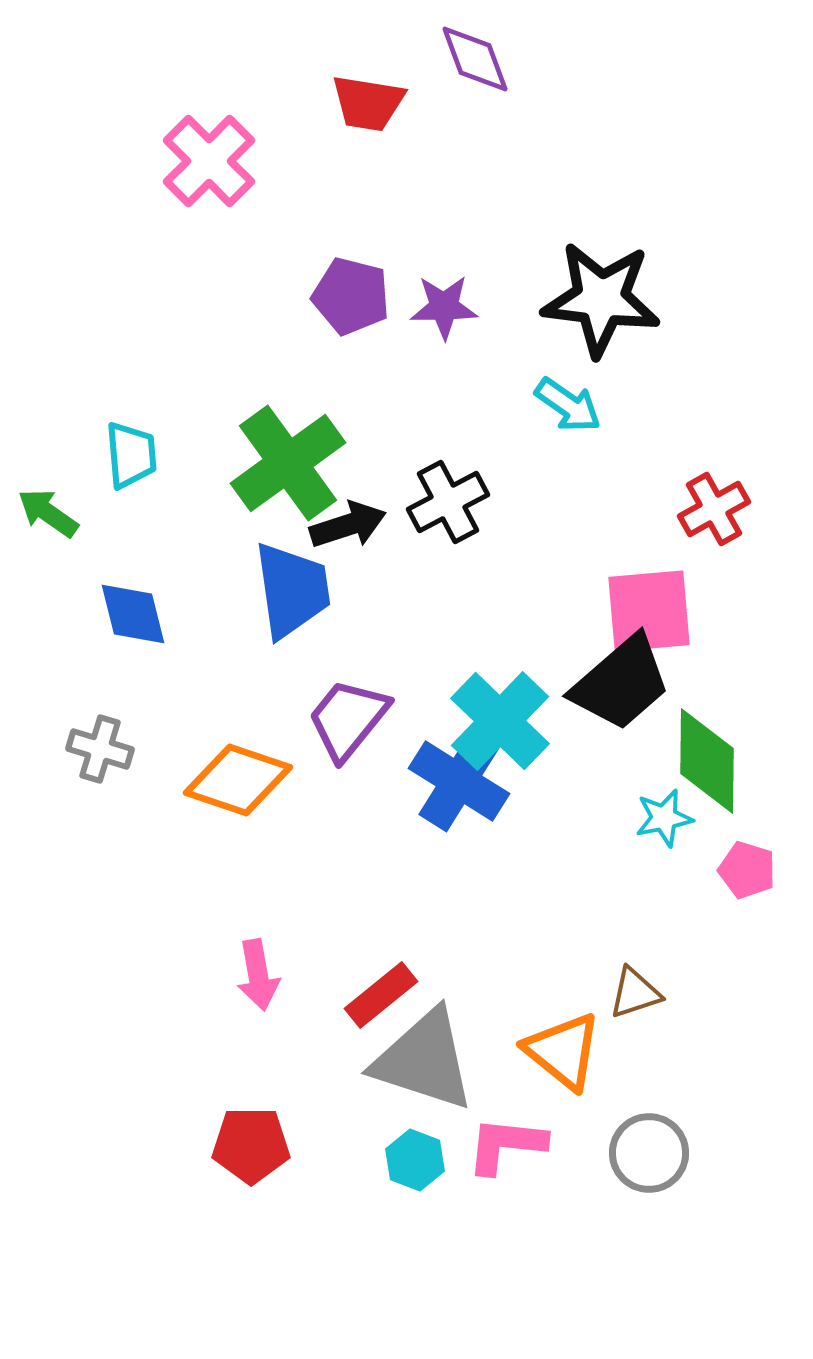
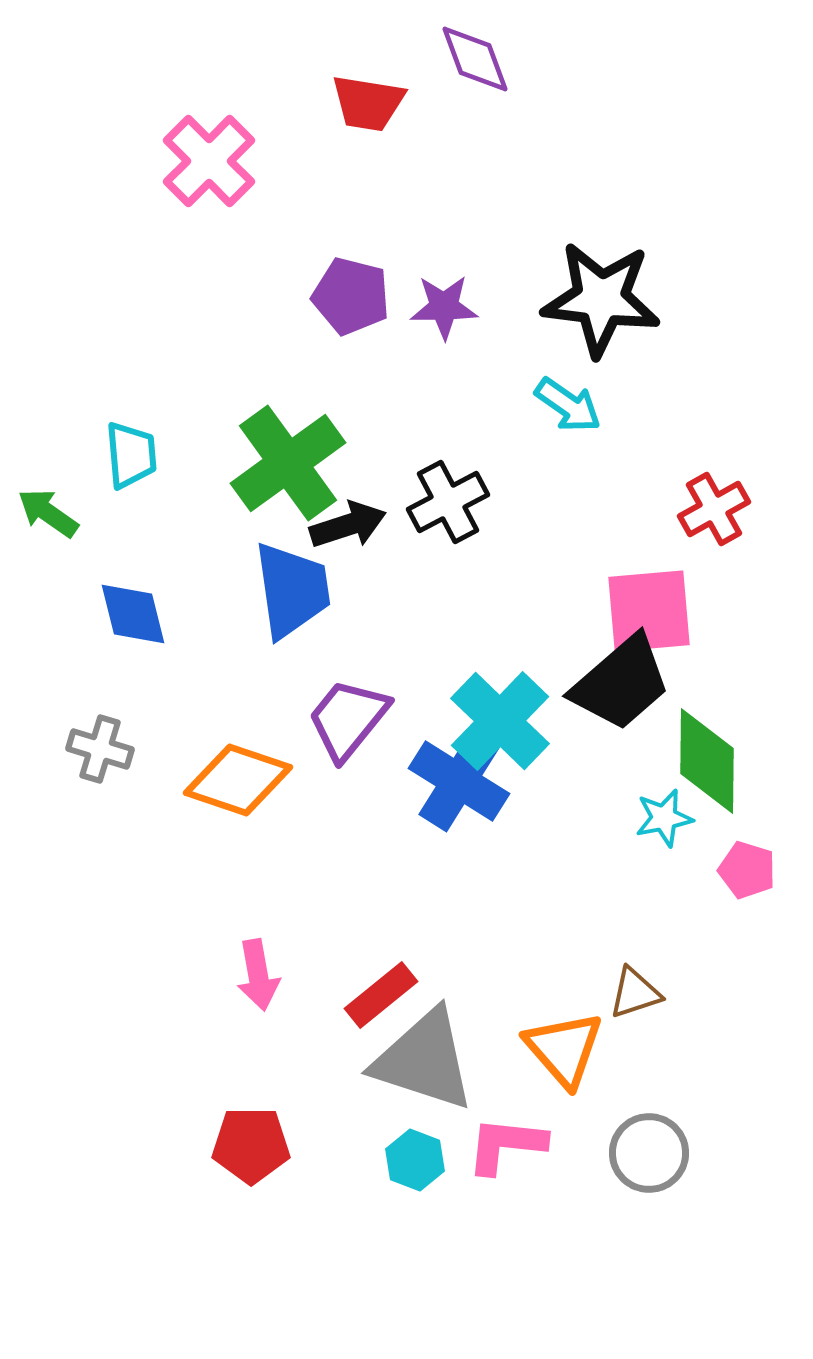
orange triangle: moved 1 px right, 2 px up; rotated 10 degrees clockwise
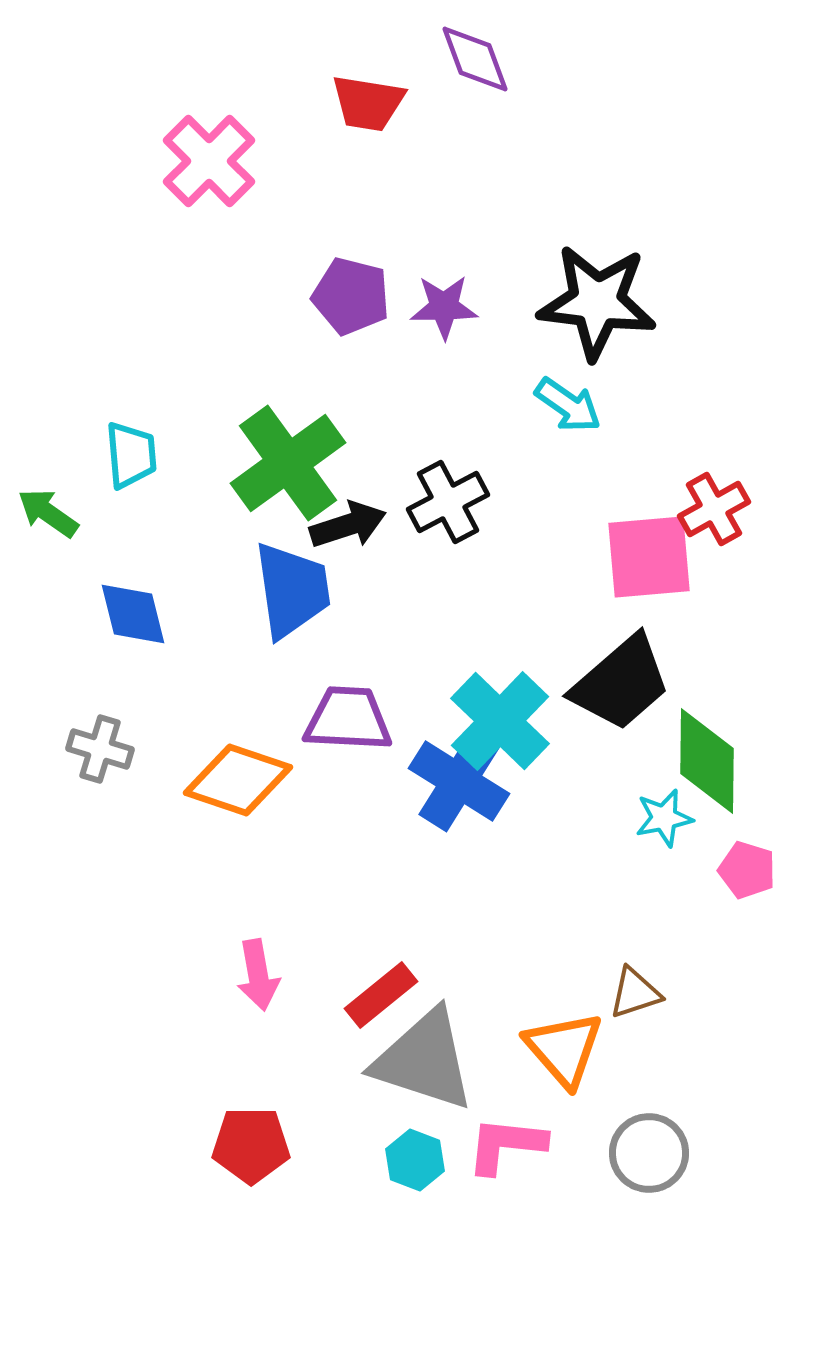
black star: moved 4 px left, 3 px down
pink square: moved 54 px up
purple trapezoid: rotated 54 degrees clockwise
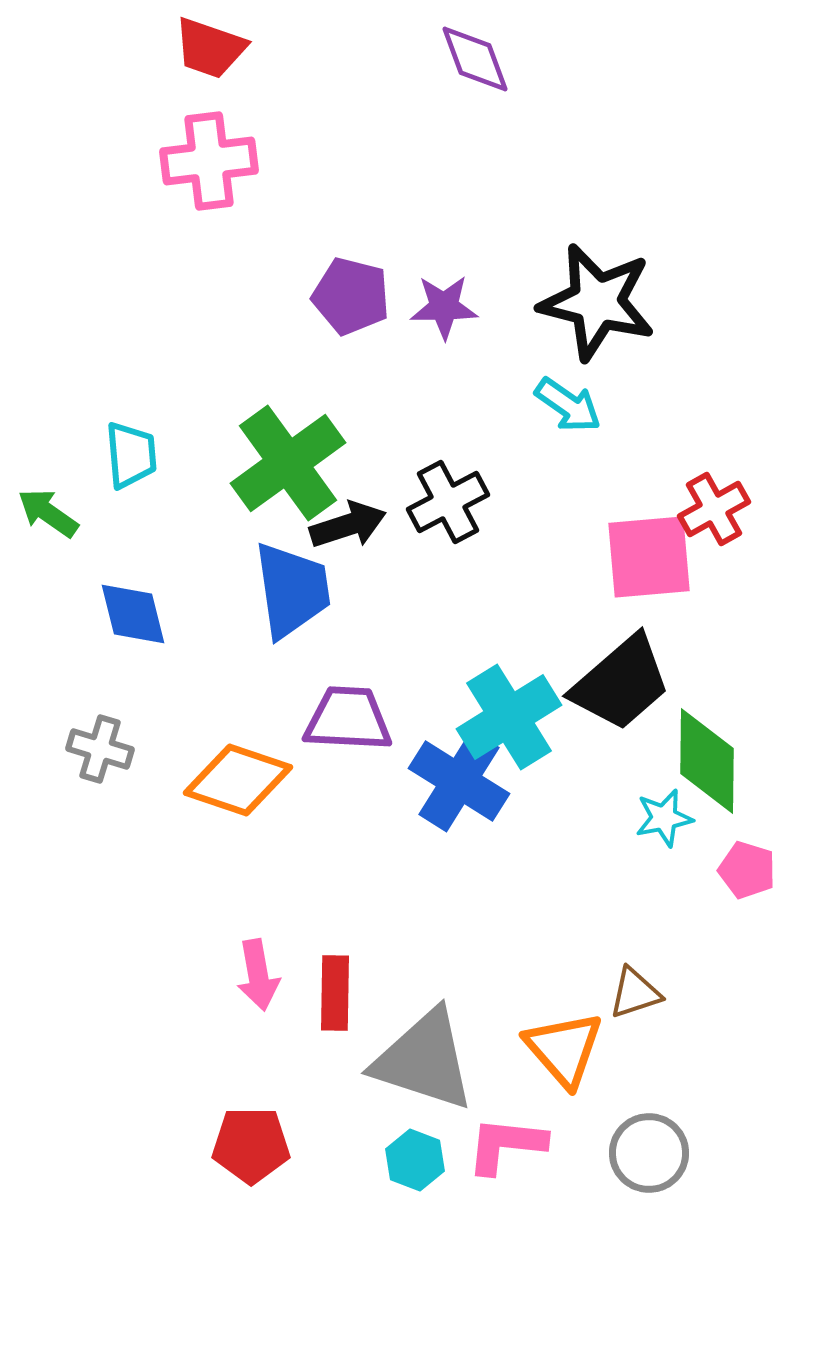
red trapezoid: moved 158 px left, 55 px up; rotated 10 degrees clockwise
pink cross: rotated 38 degrees clockwise
black star: rotated 7 degrees clockwise
cyan cross: moved 9 px right, 4 px up; rotated 14 degrees clockwise
red rectangle: moved 46 px left, 2 px up; rotated 50 degrees counterclockwise
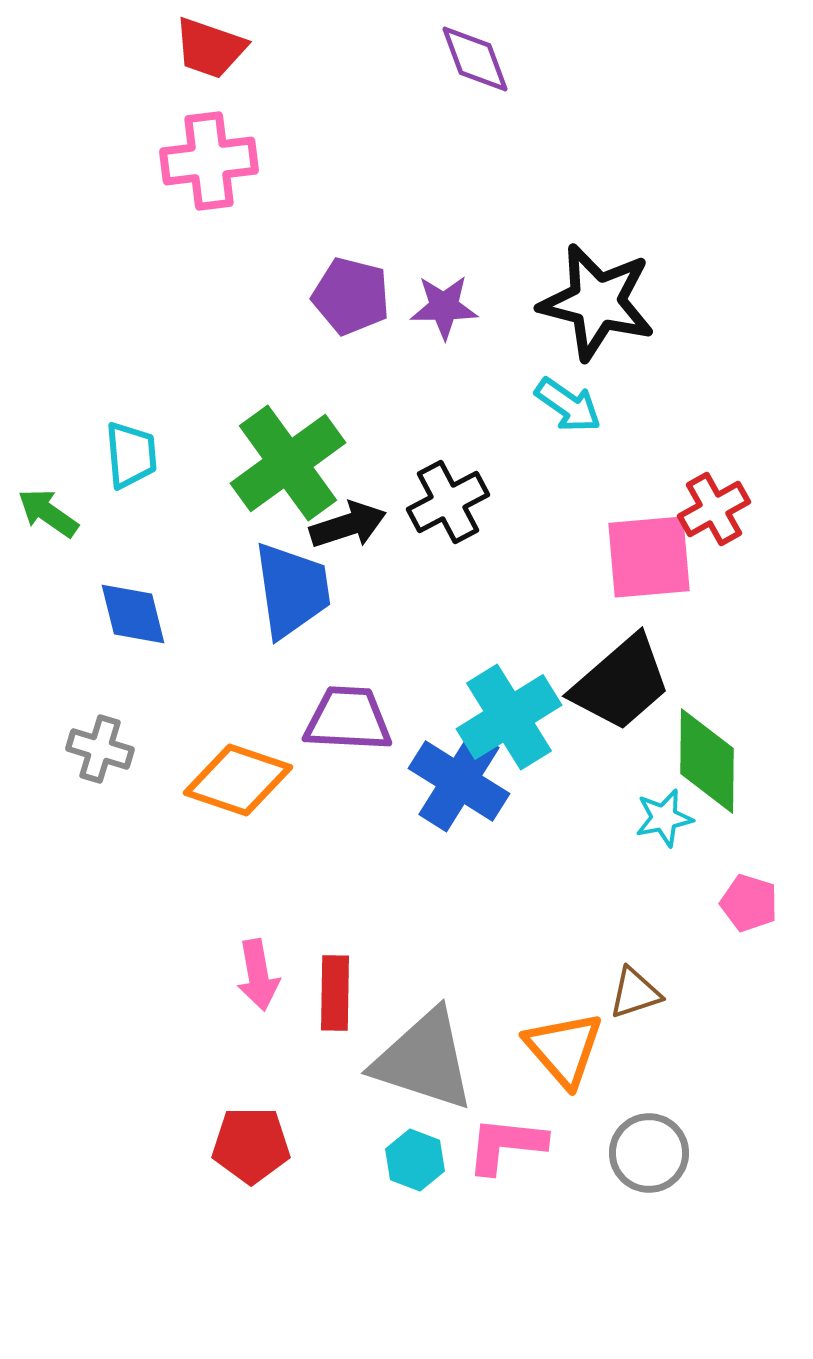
pink pentagon: moved 2 px right, 33 px down
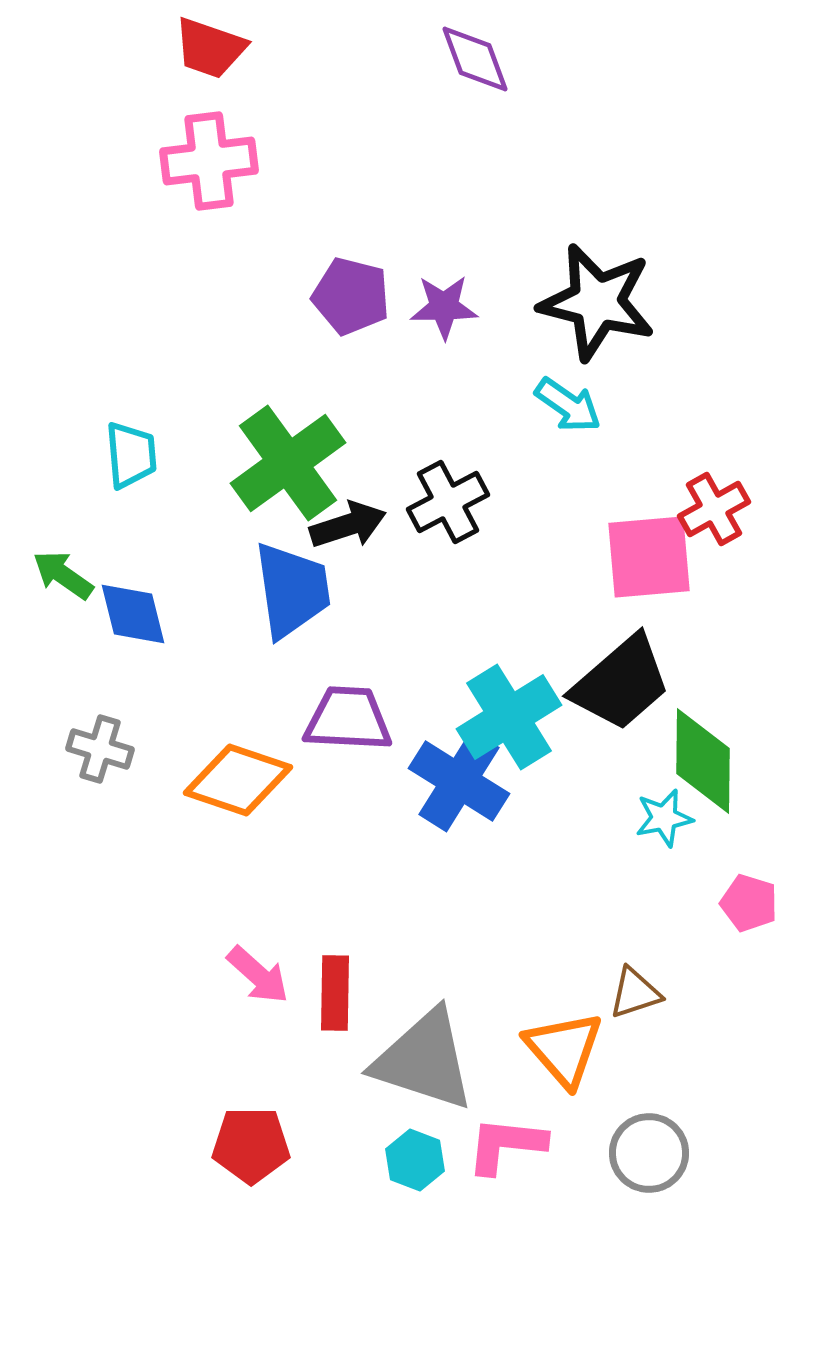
green arrow: moved 15 px right, 62 px down
green diamond: moved 4 px left
pink arrow: rotated 38 degrees counterclockwise
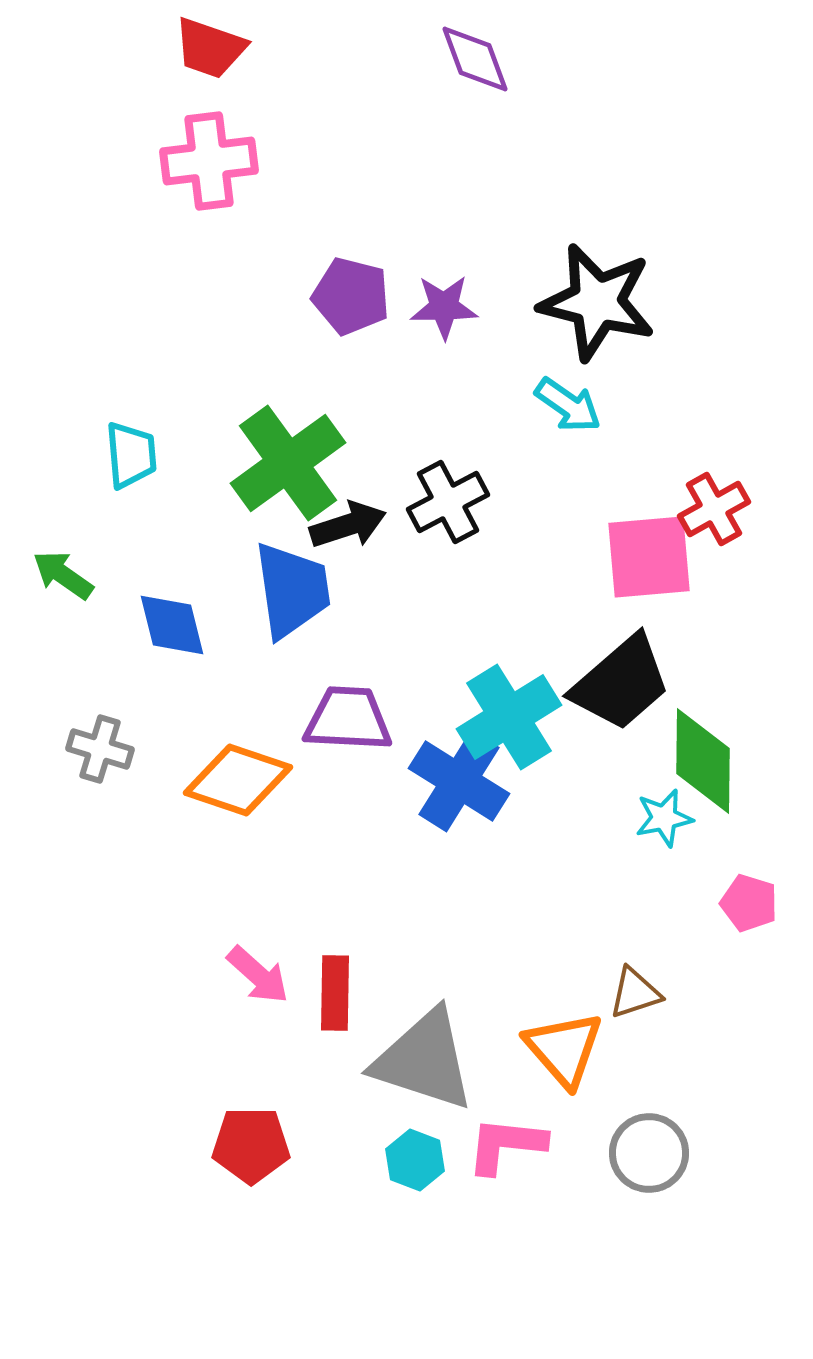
blue diamond: moved 39 px right, 11 px down
